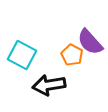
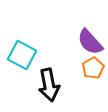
orange pentagon: moved 21 px right, 13 px down; rotated 15 degrees clockwise
black arrow: rotated 92 degrees counterclockwise
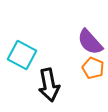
orange pentagon: rotated 20 degrees counterclockwise
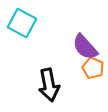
purple semicircle: moved 5 px left, 5 px down
cyan square: moved 32 px up
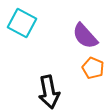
purple semicircle: moved 11 px up
black arrow: moved 7 px down
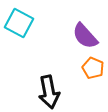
cyan square: moved 3 px left
